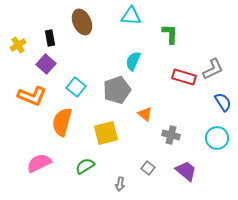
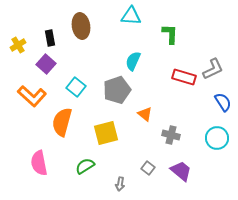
brown ellipse: moved 1 px left, 4 px down; rotated 15 degrees clockwise
orange L-shape: rotated 20 degrees clockwise
pink semicircle: rotated 75 degrees counterclockwise
purple trapezoid: moved 5 px left
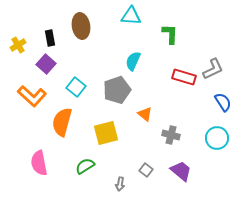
gray square: moved 2 px left, 2 px down
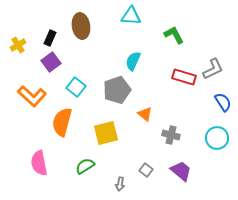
green L-shape: moved 4 px right, 1 px down; rotated 30 degrees counterclockwise
black rectangle: rotated 35 degrees clockwise
purple square: moved 5 px right, 2 px up; rotated 12 degrees clockwise
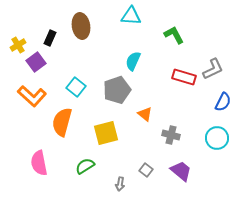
purple square: moved 15 px left
blue semicircle: rotated 60 degrees clockwise
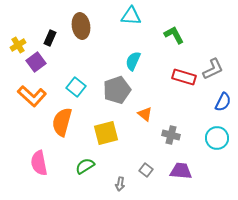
purple trapezoid: rotated 35 degrees counterclockwise
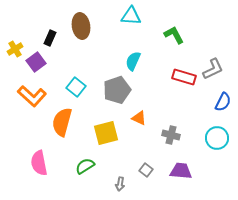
yellow cross: moved 3 px left, 4 px down
orange triangle: moved 6 px left, 4 px down; rotated 14 degrees counterclockwise
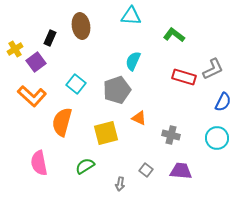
green L-shape: rotated 25 degrees counterclockwise
cyan square: moved 3 px up
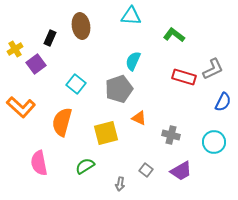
purple square: moved 2 px down
gray pentagon: moved 2 px right, 1 px up
orange L-shape: moved 11 px left, 11 px down
cyan circle: moved 3 px left, 4 px down
purple trapezoid: rotated 145 degrees clockwise
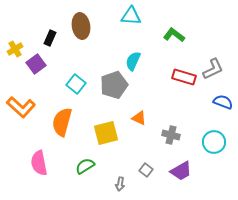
gray pentagon: moved 5 px left, 4 px up
blue semicircle: rotated 96 degrees counterclockwise
